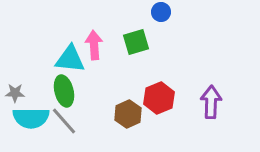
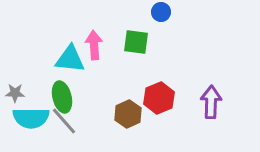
green square: rotated 24 degrees clockwise
green ellipse: moved 2 px left, 6 px down
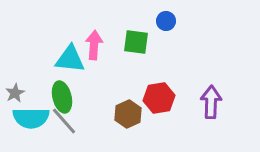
blue circle: moved 5 px right, 9 px down
pink arrow: rotated 8 degrees clockwise
gray star: rotated 30 degrees counterclockwise
red hexagon: rotated 12 degrees clockwise
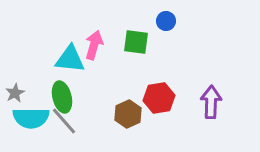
pink arrow: rotated 12 degrees clockwise
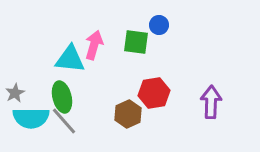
blue circle: moved 7 px left, 4 px down
red hexagon: moved 5 px left, 5 px up
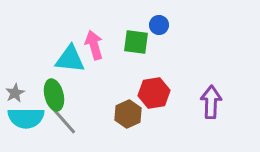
pink arrow: rotated 32 degrees counterclockwise
green ellipse: moved 8 px left, 2 px up
cyan semicircle: moved 5 px left
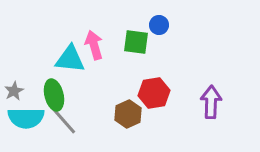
gray star: moved 1 px left, 2 px up
